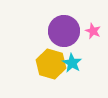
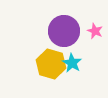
pink star: moved 2 px right
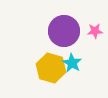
pink star: rotated 28 degrees counterclockwise
yellow hexagon: moved 4 px down
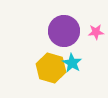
pink star: moved 1 px right, 1 px down
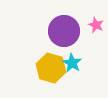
pink star: moved 7 px up; rotated 28 degrees clockwise
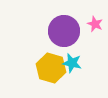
pink star: moved 1 px left, 1 px up
cyan star: rotated 18 degrees counterclockwise
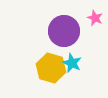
pink star: moved 6 px up
cyan star: rotated 12 degrees clockwise
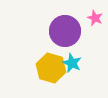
purple circle: moved 1 px right
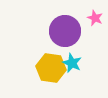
yellow hexagon: rotated 8 degrees counterclockwise
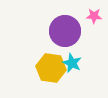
pink star: moved 1 px left, 2 px up; rotated 21 degrees counterclockwise
